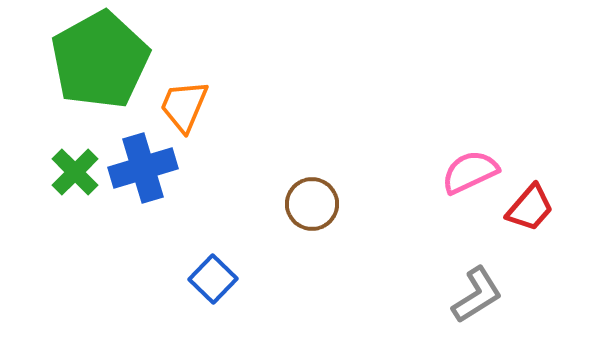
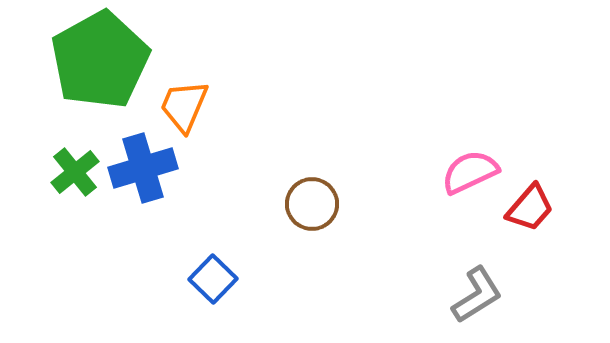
green cross: rotated 6 degrees clockwise
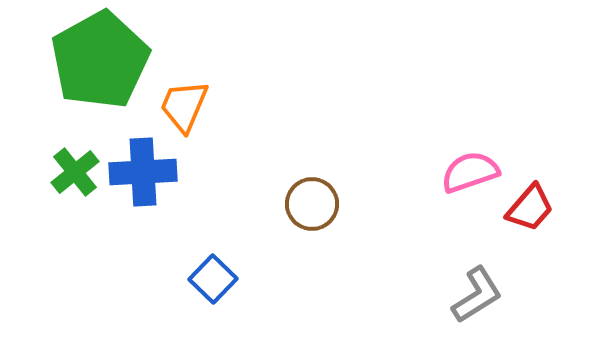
blue cross: moved 4 px down; rotated 14 degrees clockwise
pink semicircle: rotated 6 degrees clockwise
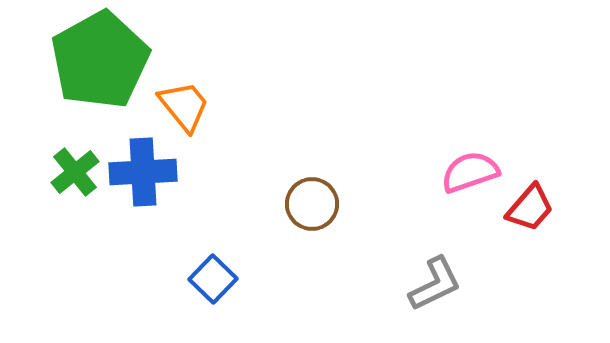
orange trapezoid: rotated 118 degrees clockwise
gray L-shape: moved 42 px left, 11 px up; rotated 6 degrees clockwise
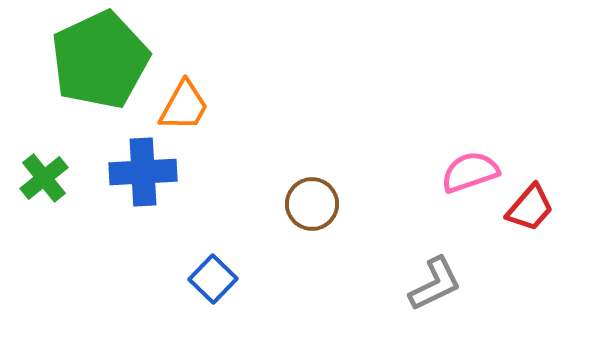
green pentagon: rotated 4 degrees clockwise
orange trapezoid: rotated 68 degrees clockwise
green cross: moved 31 px left, 6 px down
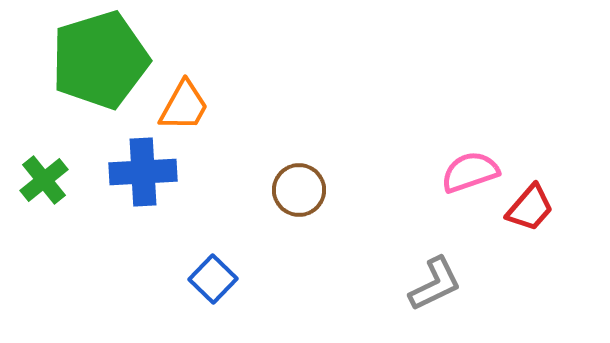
green pentagon: rotated 8 degrees clockwise
green cross: moved 2 px down
brown circle: moved 13 px left, 14 px up
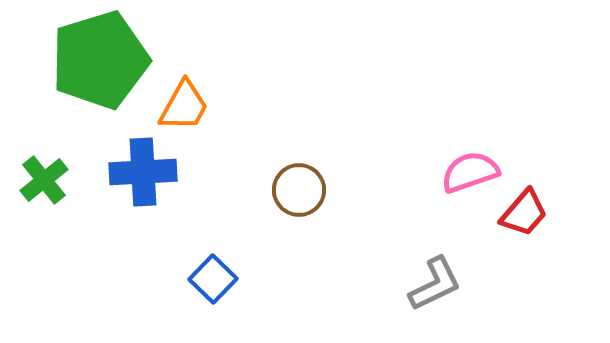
red trapezoid: moved 6 px left, 5 px down
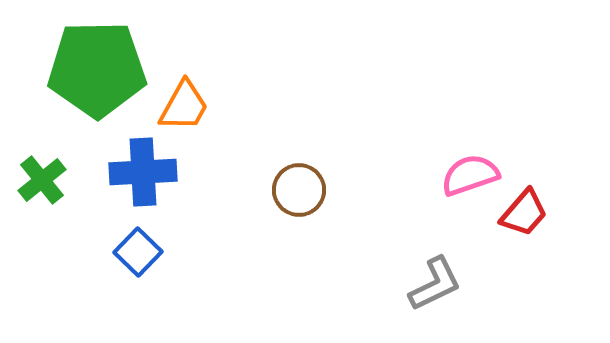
green pentagon: moved 3 px left, 9 px down; rotated 16 degrees clockwise
pink semicircle: moved 3 px down
green cross: moved 2 px left
blue square: moved 75 px left, 27 px up
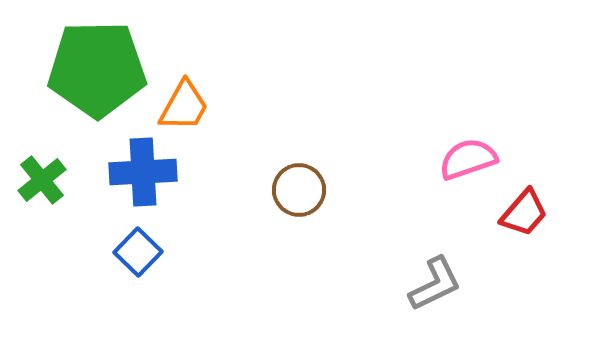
pink semicircle: moved 2 px left, 16 px up
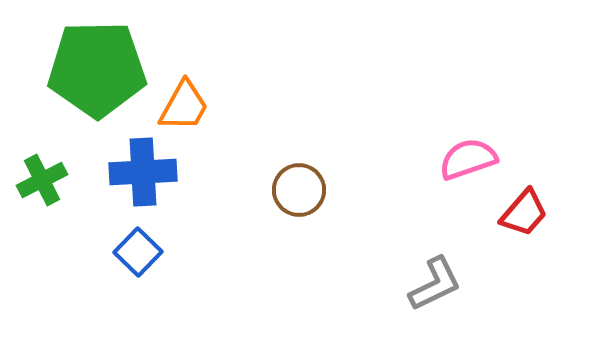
green cross: rotated 12 degrees clockwise
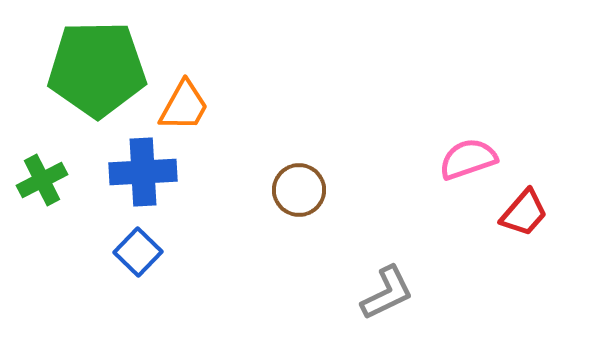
gray L-shape: moved 48 px left, 9 px down
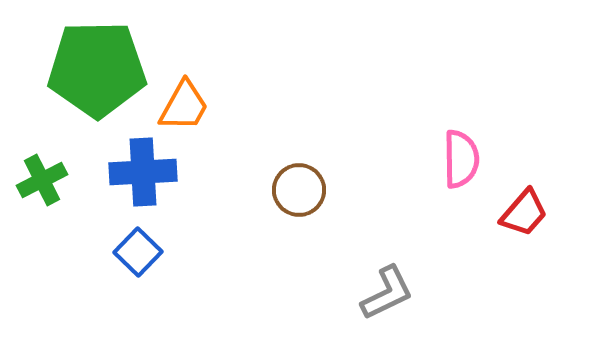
pink semicircle: moved 7 px left; rotated 108 degrees clockwise
